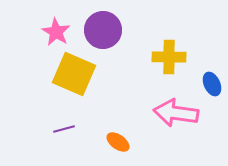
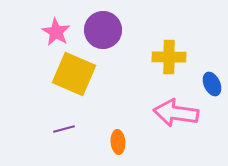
orange ellipse: rotated 50 degrees clockwise
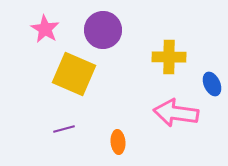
pink star: moved 11 px left, 3 px up
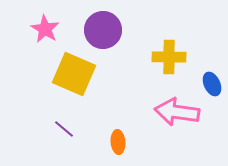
pink arrow: moved 1 px right, 1 px up
purple line: rotated 55 degrees clockwise
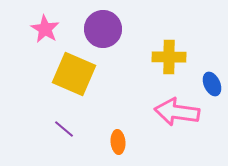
purple circle: moved 1 px up
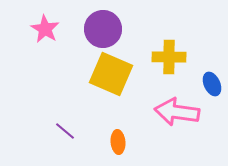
yellow square: moved 37 px right
purple line: moved 1 px right, 2 px down
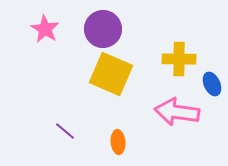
yellow cross: moved 10 px right, 2 px down
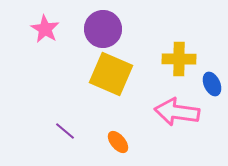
orange ellipse: rotated 35 degrees counterclockwise
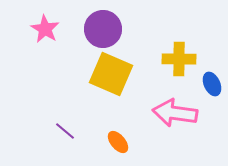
pink arrow: moved 2 px left, 1 px down
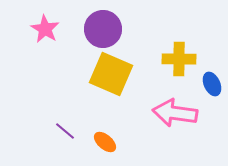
orange ellipse: moved 13 px left; rotated 10 degrees counterclockwise
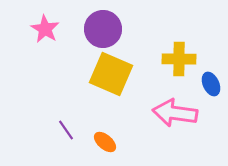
blue ellipse: moved 1 px left
purple line: moved 1 px right, 1 px up; rotated 15 degrees clockwise
